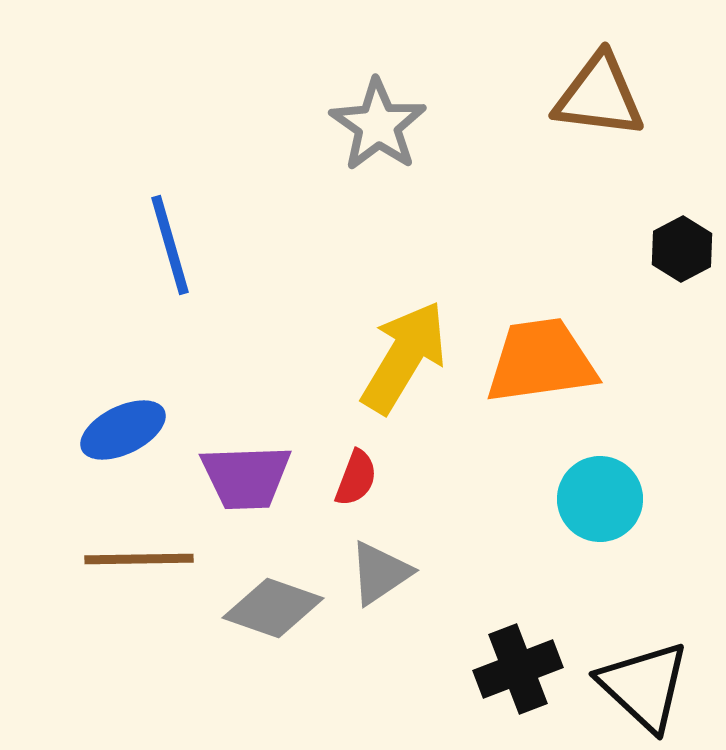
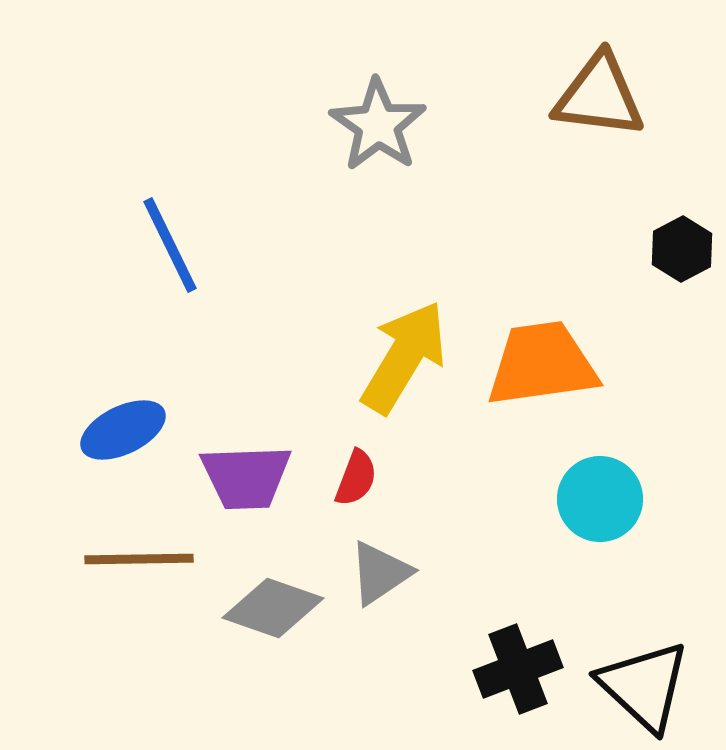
blue line: rotated 10 degrees counterclockwise
orange trapezoid: moved 1 px right, 3 px down
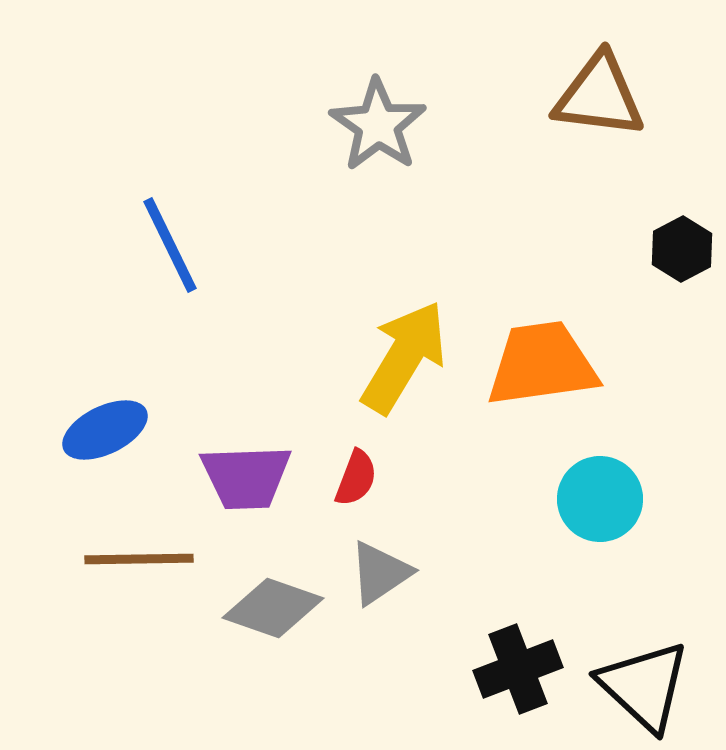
blue ellipse: moved 18 px left
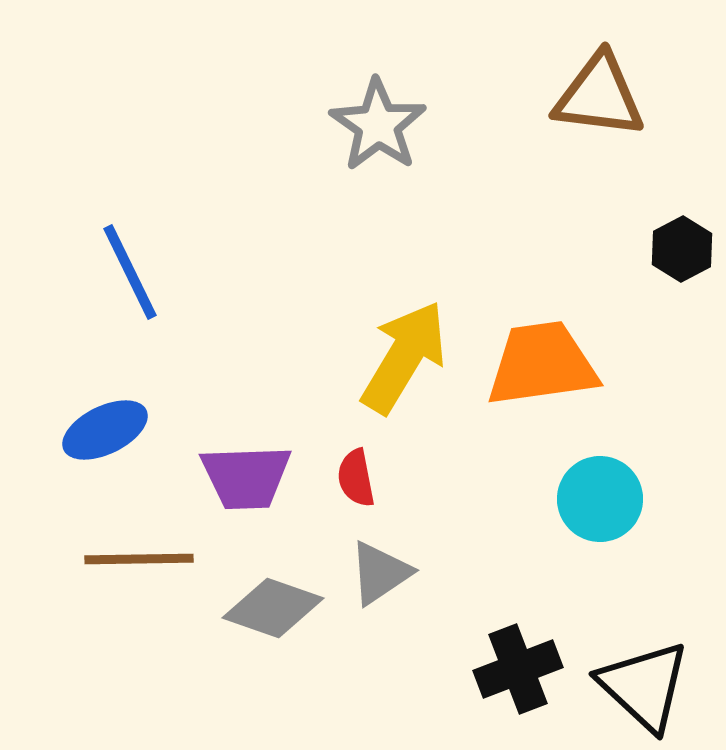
blue line: moved 40 px left, 27 px down
red semicircle: rotated 148 degrees clockwise
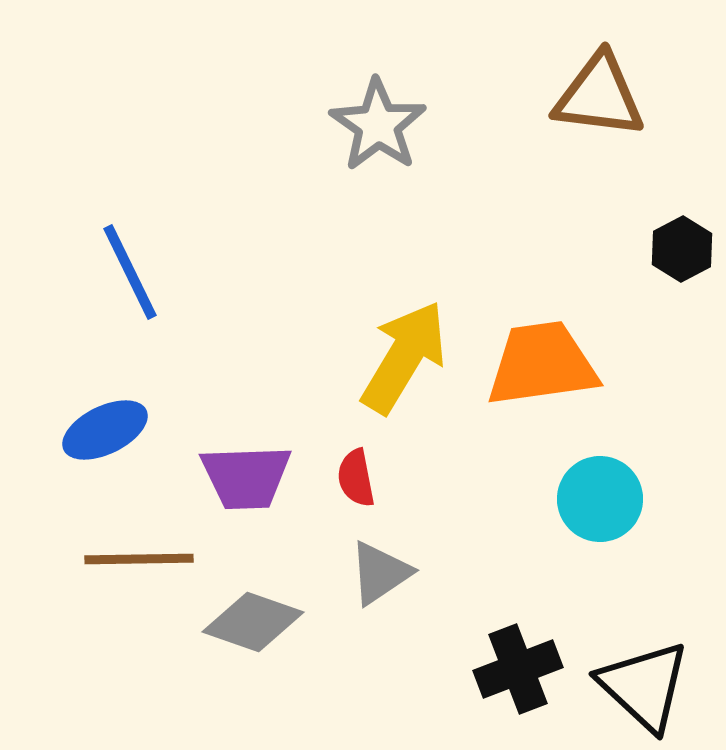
gray diamond: moved 20 px left, 14 px down
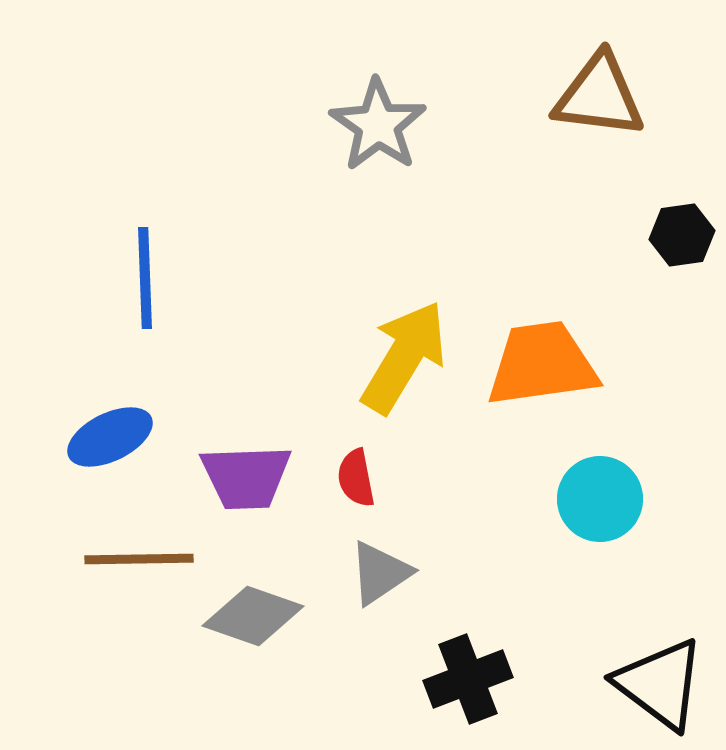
black hexagon: moved 14 px up; rotated 20 degrees clockwise
blue line: moved 15 px right, 6 px down; rotated 24 degrees clockwise
blue ellipse: moved 5 px right, 7 px down
gray diamond: moved 6 px up
black cross: moved 50 px left, 10 px down
black triangle: moved 16 px right, 2 px up; rotated 6 degrees counterclockwise
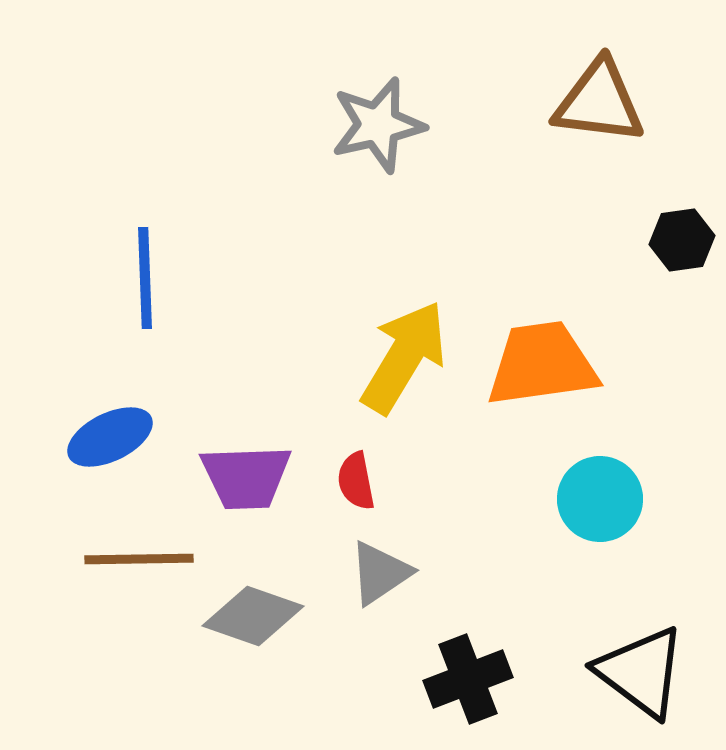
brown triangle: moved 6 px down
gray star: rotated 24 degrees clockwise
black hexagon: moved 5 px down
red semicircle: moved 3 px down
black triangle: moved 19 px left, 12 px up
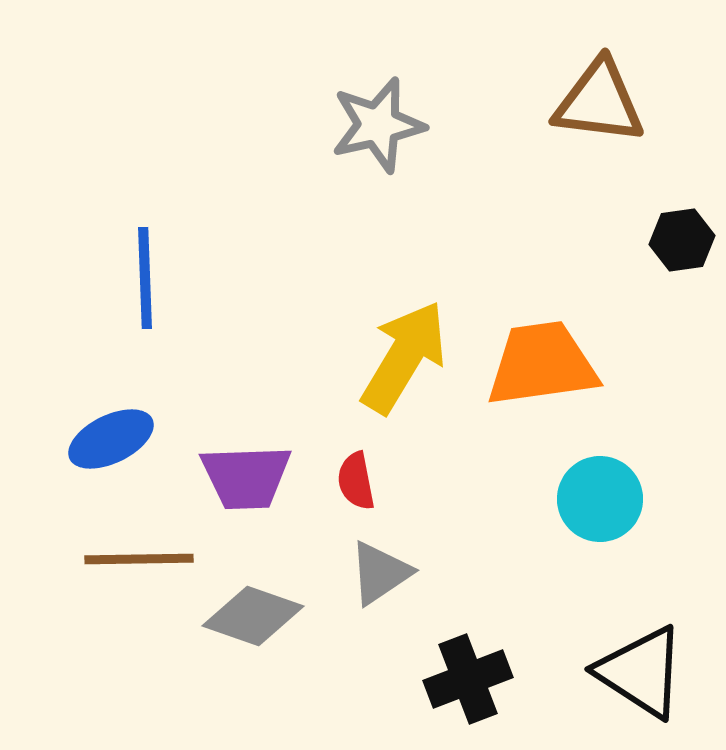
blue ellipse: moved 1 px right, 2 px down
black triangle: rotated 4 degrees counterclockwise
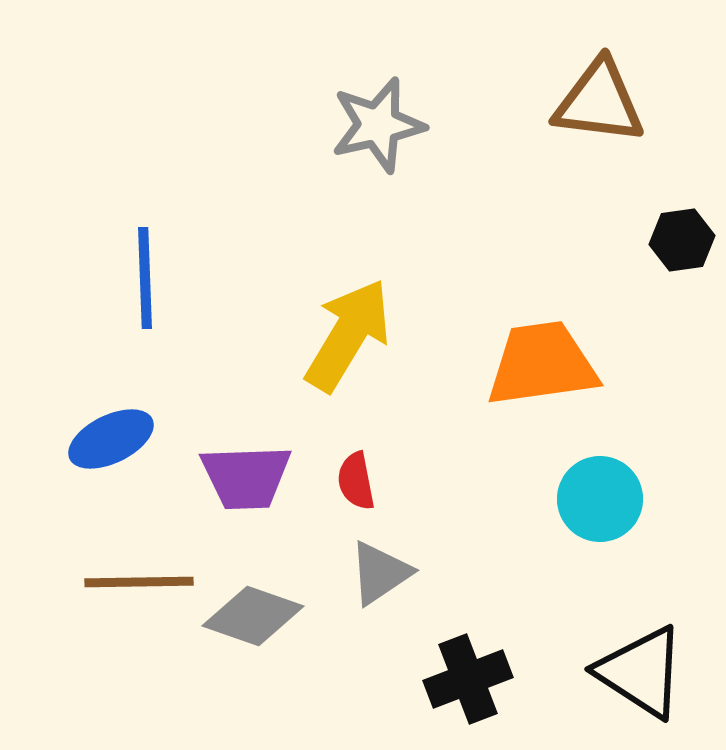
yellow arrow: moved 56 px left, 22 px up
brown line: moved 23 px down
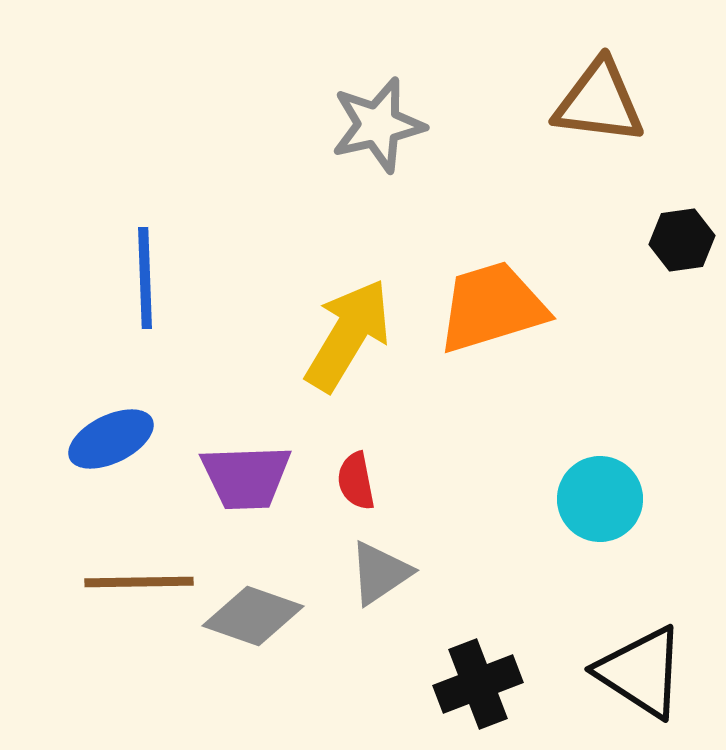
orange trapezoid: moved 50 px left, 57 px up; rotated 9 degrees counterclockwise
black cross: moved 10 px right, 5 px down
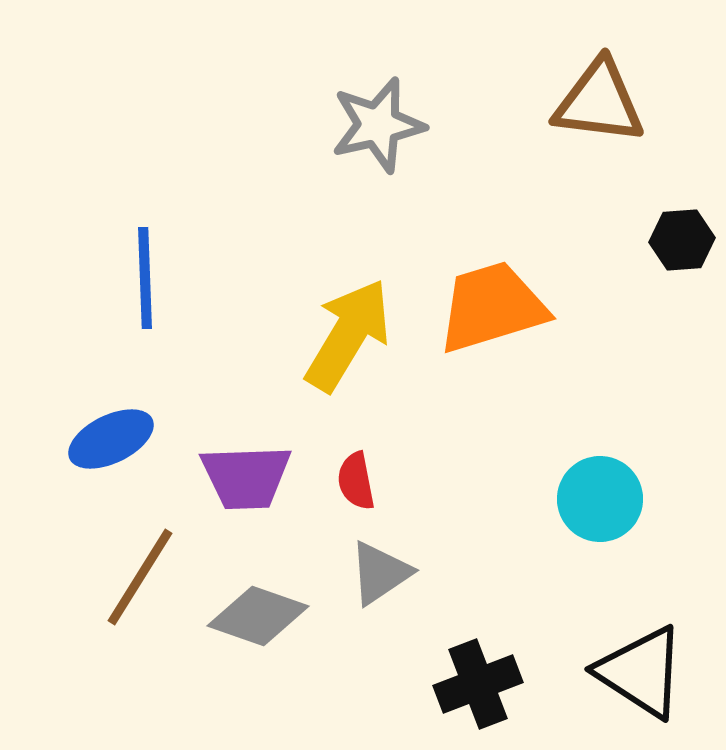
black hexagon: rotated 4 degrees clockwise
brown line: moved 1 px right, 5 px up; rotated 57 degrees counterclockwise
gray diamond: moved 5 px right
